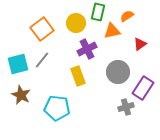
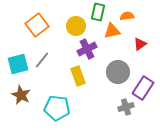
orange semicircle: rotated 24 degrees clockwise
yellow circle: moved 3 px down
orange square: moved 5 px left, 4 px up
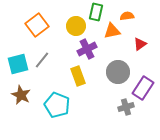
green rectangle: moved 2 px left
cyan pentagon: moved 3 px up; rotated 15 degrees clockwise
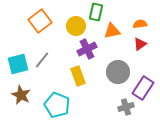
orange semicircle: moved 13 px right, 8 px down
orange square: moved 3 px right, 4 px up
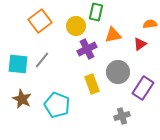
orange semicircle: moved 10 px right
orange triangle: moved 1 px right, 4 px down
cyan square: rotated 20 degrees clockwise
yellow rectangle: moved 14 px right, 8 px down
brown star: moved 1 px right, 4 px down
gray cross: moved 4 px left, 9 px down
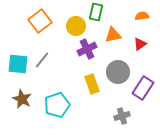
orange semicircle: moved 8 px left, 8 px up
cyan pentagon: rotated 30 degrees clockwise
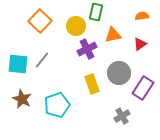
orange square: rotated 10 degrees counterclockwise
gray circle: moved 1 px right, 1 px down
gray cross: rotated 14 degrees counterclockwise
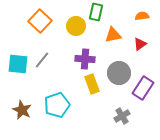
purple cross: moved 2 px left, 10 px down; rotated 30 degrees clockwise
brown star: moved 11 px down
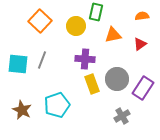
gray line: rotated 18 degrees counterclockwise
gray circle: moved 2 px left, 6 px down
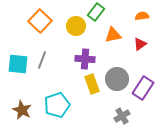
green rectangle: rotated 24 degrees clockwise
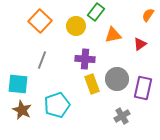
orange semicircle: moved 6 px right, 1 px up; rotated 48 degrees counterclockwise
cyan square: moved 20 px down
purple rectangle: rotated 20 degrees counterclockwise
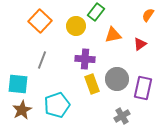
brown star: rotated 18 degrees clockwise
